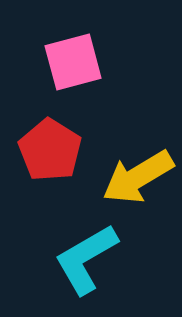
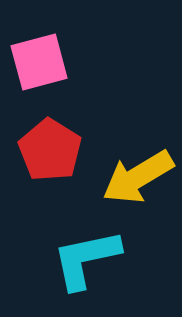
pink square: moved 34 px left
cyan L-shape: rotated 18 degrees clockwise
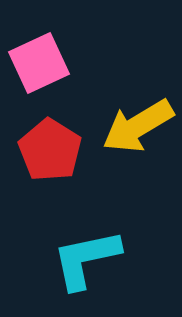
pink square: moved 1 px down; rotated 10 degrees counterclockwise
yellow arrow: moved 51 px up
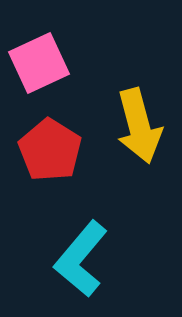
yellow arrow: moved 1 px right; rotated 74 degrees counterclockwise
cyan L-shape: moved 5 px left; rotated 38 degrees counterclockwise
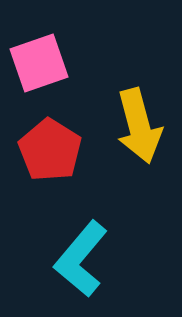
pink square: rotated 6 degrees clockwise
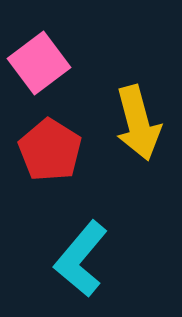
pink square: rotated 18 degrees counterclockwise
yellow arrow: moved 1 px left, 3 px up
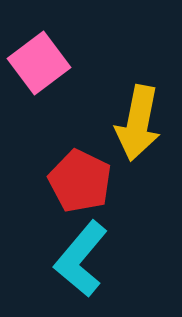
yellow arrow: rotated 26 degrees clockwise
red pentagon: moved 30 px right, 31 px down; rotated 6 degrees counterclockwise
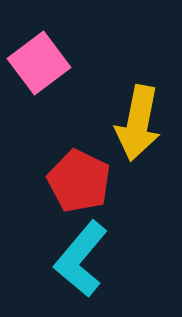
red pentagon: moved 1 px left
